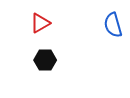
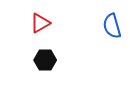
blue semicircle: moved 1 px left, 1 px down
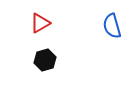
black hexagon: rotated 15 degrees counterclockwise
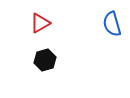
blue semicircle: moved 2 px up
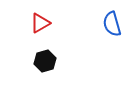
black hexagon: moved 1 px down
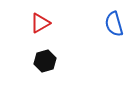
blue semicircle: moved 2 px right
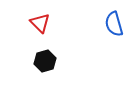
red triangle: rotated 45 degrees counterclockwise
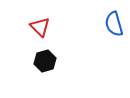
red triangle: moved 4 px down
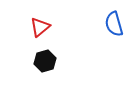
red triangle: rotated 35 degrees clockwise
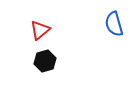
red triangle: moved 3 px down
